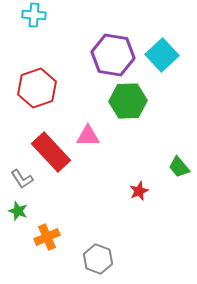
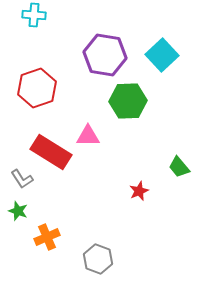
purple hexagon: moved 8 px left
red rectangle: rotated 15 degrees counterclockwise
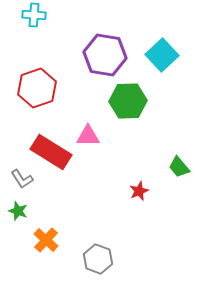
orange cross: moved 1 px left, 3 px down; rotated 25 degrees counterclockwise
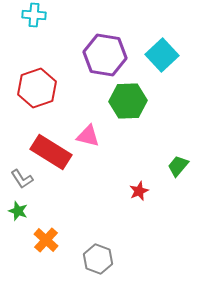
pink triangle: rotated 15 degrees clockwise
green trapezoid: moved 1 px left, 1 px up; rotated 80 degrees clockwise
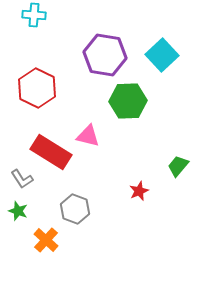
red hexagon: rotated 15 degrees counterclockwise
gray hexagon: moved 23 px left, 50 px up
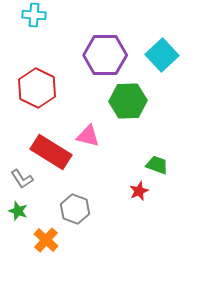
purple hexagon: rotated 9 degrees counterclockwise
green trapezoid: moved 21 px left, 1 px up; rotated 70 degrees clockwise
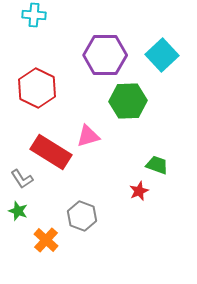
pink triangle: rotated 30 degrees counterclockwise
gray hexagon: moved 7 px right, 7 px down
